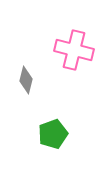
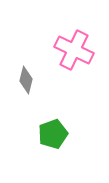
pink cross: rotated 12 degrees clockwise
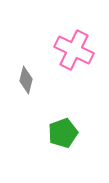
green pentagon: moved 10 px right, 1 px up
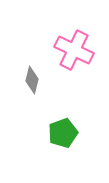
gray diamond: moved 6 px right
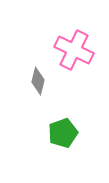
gray diamond: moved 6 px right, 1 px down
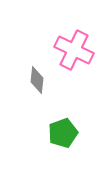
gray diamond: moved 1 px left, 1 px up; rotated 8 degrees counterclockwise
